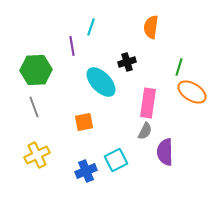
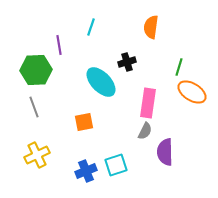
purple line: moved 13 px left, 1 px up
cyan square: moved 5 px down; rotated 10 degrees clockwise
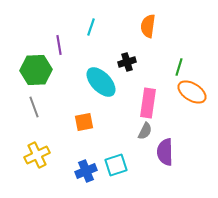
orange semicircle: moved 3 px left, 1 px up
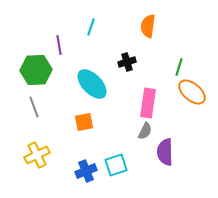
cyan ellipse: moved 9 px left, 2 px down
orange ellipse: rotated 8 degrees clockwise
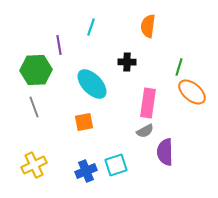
black cross: rotated 18 degrees clockwise
gray semicircle: rotated 36 degrees clockwise
yellow cross: moved 3 px left, 10 px down
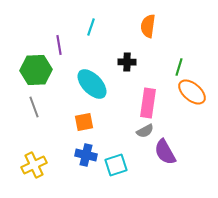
purple semicircle: rotated 28 degrees counterclockwise
blue cross: moved 16 px up; rotated 35 degrees clockwise
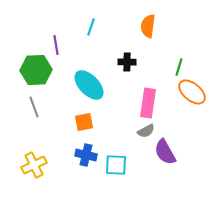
purple line: moved 3 px left
cyan ellipse: moved 3 px left, 1 px down
gray semicircle: moved 1 px right
cyan square: rotated 20 degrees clockwise
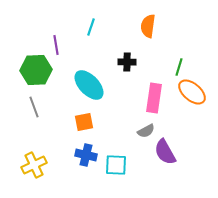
pink rectangle: moved 6 px right, 5 px up
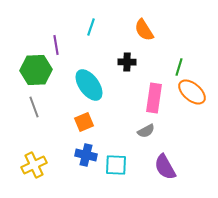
orange semicircle: moved 4 px left, 4 px down; rotated 40 degrees counterclockwise
cyan ellipse: rotated 8 degrees clockwise
orange square: rotated 12 degrees counterclockwise
purple semicircle: moved 15 px down
